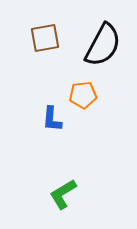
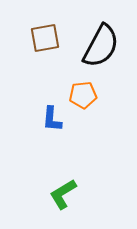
black semicircle: moved 2 px left, 1 px down
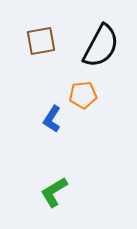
brown square: moved 4 px left, 3 px down
blue L-shape: rotated 28 degrees clockwise
green L-shape: moved 9 px left, 2 px up
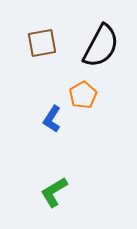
brown square: moved 1 px right, 2 px down
orange pentagon: rotated 24 degrees counterclockwise
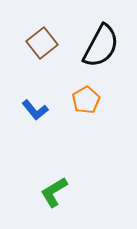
brown square: rotated 28 degrees counterclockwise
orange pentagon: moved 3 px right, 5 px down
blue L-shape: moved 17 px left, 9 px up; rotated 72 degrees counterclockwise
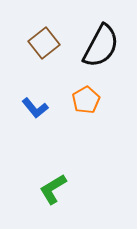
brown square: moved 2 px right
blue L-shape: moved 2 px up
green L-shape: moved 1 px left, 3 px up
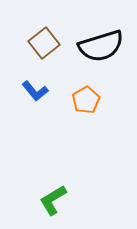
black semicircle: rotated 45 degrees clockwise
blue L-shape: moved 17 px up
green L-shape: moved 11 px down
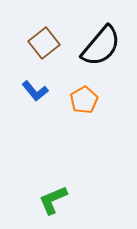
black semicircle: rotated 33 degrees counterclockwise
orange pentagon: moved 2 px left
green L-shape: rotated 8 degrees clockwise
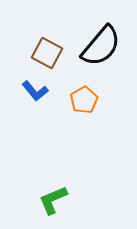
brown square: moved 3 px right, 10 px down; rotated 24 degrees counterclockwise
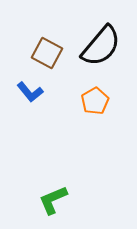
blue L-shape: moved 5 px left, 1 px down
orange pentagon: moved 11 px right, 1 px down
